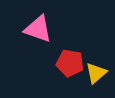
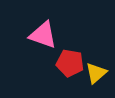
pink triangle: moved 5 px right, 6 px down
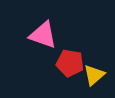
yellow triangle: moved 2 px left, 2 px down
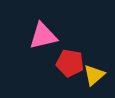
pink triangle: moved 1 px down; rotated 32 degrees counterclockwise
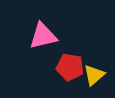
red pentagon: moved 4 px down
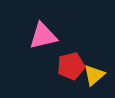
red pentagon: moved 1 px right, 1 px up; rotated 24 degrees counterclockwise
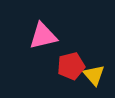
yellow triangle: rotated 30 degrees counterclockwise
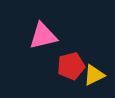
yellow triangle: rotated 45 degrees clockwise
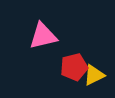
red pentagon: moved 3 px right, 1 px down
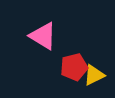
pink triangle: rotated 44 degrees clockwise
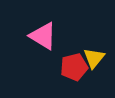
yellow triangle: moved 17 px up; rotated 25 degrees counterclockwise
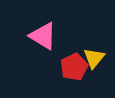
red pentagon: rotated 12 degrees counterclockwise
